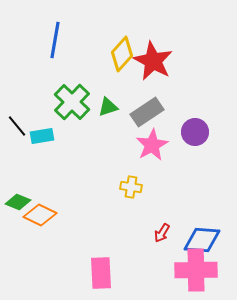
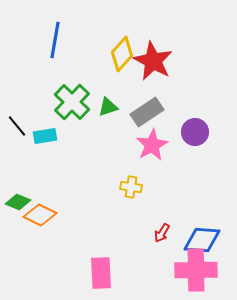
cyan rectangle: moved 3 px right
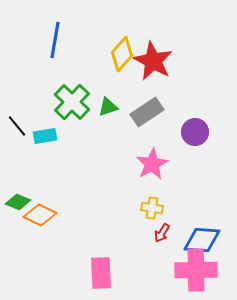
pink star: moved 19 px down
yellow cross: moved 21 px right, 21 px down
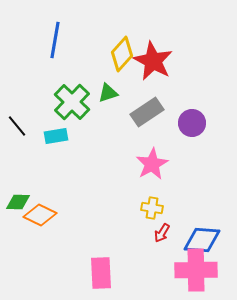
green triangle: moved 14 px up
purple circle: moved 3 px left, 9 px up
cyan rectangle: moved 11 px right
green diamond: rotated 20 degrees counterclockwise
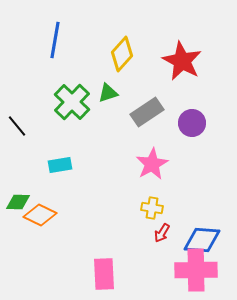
red star: moved 29 px right
cyan rectangle: moved 4 px right, 29 px down
pink rectangle: moved 3 px right, 1 px down
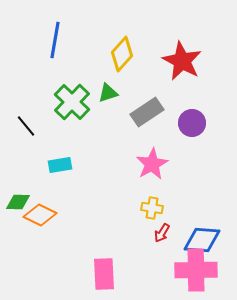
black line: moved 9 px right
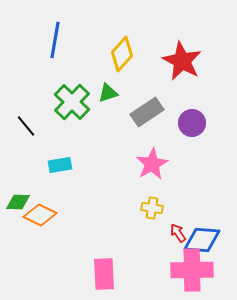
red arrow: moved 16 px right; rotated 114 degrees clockwise
pink cross: moved 4 px left
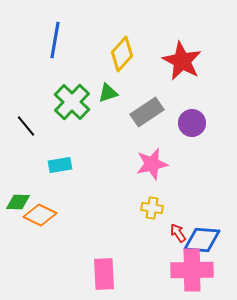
pink star: rotated 16 degrees clockwise
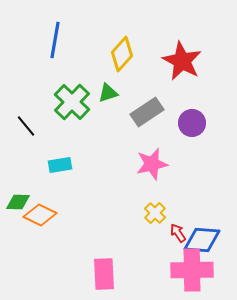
yellow cross: moved 3 px right, 5 px down; rotated 35 degrees clockwise
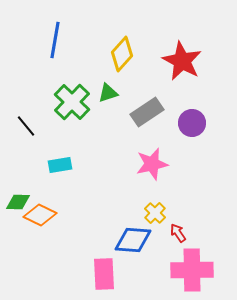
blue diamond: moved 69 px left
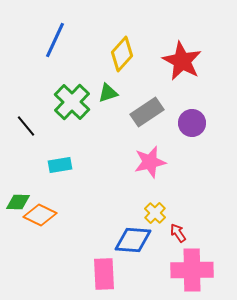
blue line: rotated 15 degrees clockwise
pink star: moved 2 px left, 2 px up
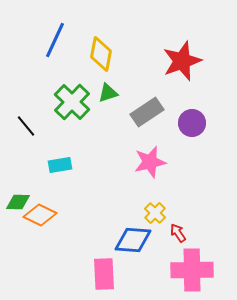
yellow diamond: moved 21 px left; rotated 32 degrees counterclockwise
red star: rotated 24 degrees clockwise
